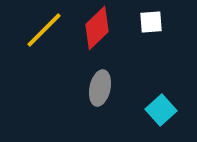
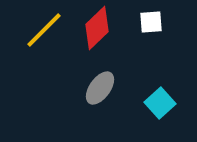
gray ellipse: rotated 24 degrees clockwise
cyan square: moved 1 px left, 7 px up
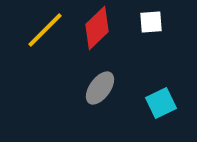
yellow line: moved 1 px right
cyan square: moved 1 px right; rotated 16 degrees clockwise
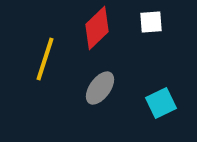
yellow line: moved 29 px down; rotated 27 degrees counterclockwise
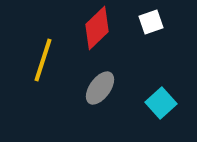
white square: rotated 15 degrees counterclockwise
yellow line: moved 2 px left, 1 px down
cyan square: rotated 16 degrees counterclockwise
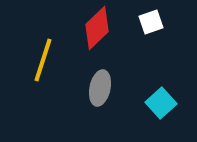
gray ellipse: rotated 24 degrees counterclockwise
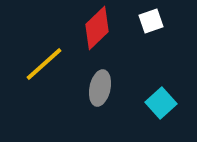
white square: moved 1 px up
yellow line: moved 1 px right, 4 px down; rotated 30 degrees clockwise
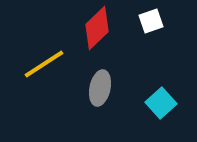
yellow line: rotated 9 degrees clockwise
